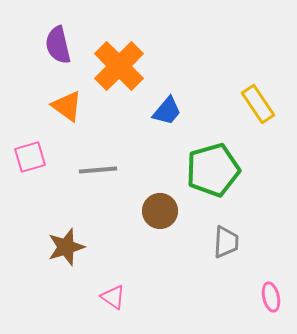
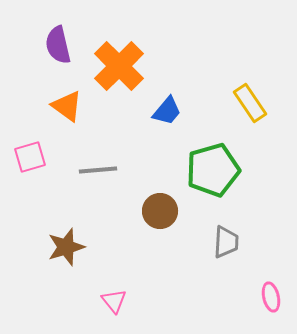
yellow rectangle: moved 8 px left, 1 px up
pink triangle: moved 1 px right, 4 px down; rotated 16 degrees clockwise
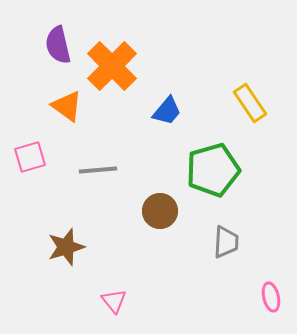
orange cross: moved 7 px left
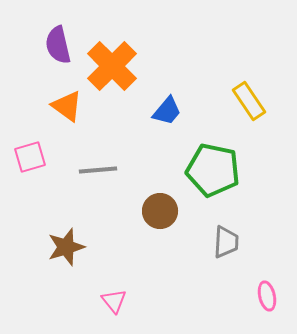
yellow rectangle: moved 1 px left, 2 px up
green pentagon: rotated 28 degrees clockwise
pink ellipse: moved 4 px left, 1 px up
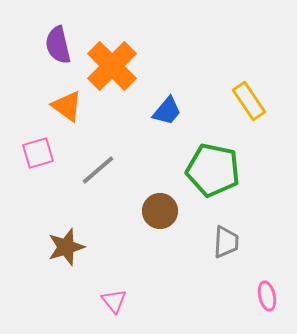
pink square: moved 8 px right, 4 px up
gray line: rotated 36 degrees counterclockwise
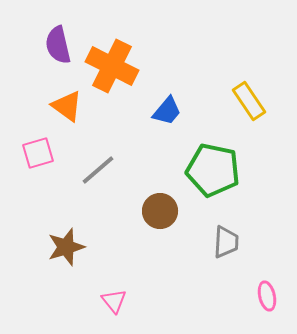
orange cross: rotated 18 degrees counterclockwise
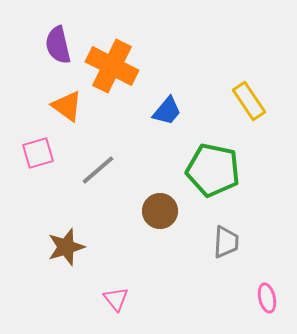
pink ellipse: moved 2 px down
pink triangle: moved 2 px right, 2 px up
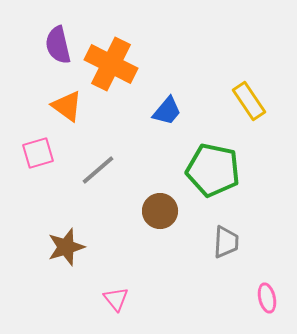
orange cross: moved 1 px left, 2 px up
